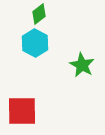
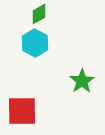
green diamond: rotated 10 degrees clockwise
green star: moved 16 px down; rotated 10 degrees clockwise
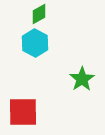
green star: moved 2 px up
red square: moved 1 px right, 1 px down
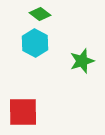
green diamond: moved 1 px right; rotated 65 degrees clockwise
green star: moved 18 px up; rotated 15 degrees clockwise
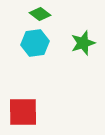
cyan hexagon: rotated 24 degrees clockwise
green star: moved 1 px right, 18 px up
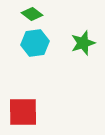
green diamond: moved 8 px left
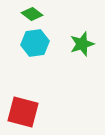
green star: moved 1 px left, 1 px down
red square: rotated 16 degrees clockwise
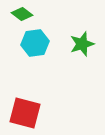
green diamond: moved 10 px left
red square: moved 2 px right, 1 px down
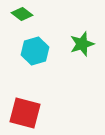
cyan hexagon: moved 8 px down; rotated 8 degrees counterclockwise
